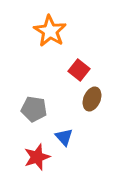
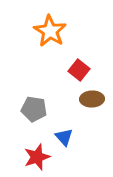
brown ellipse: rotated 65 degrees clockwise
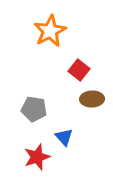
orange star: rotated 12 degrees clockwise
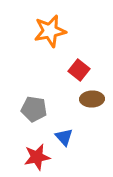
orange star: rotated 16 degrees clockwise
red star: rotated 8 degrees clockwise
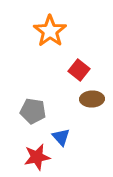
orange star: rotated 24 degrees counterclockwise
gray pentagon: moved 1 px left, 2 px down
blue triangle: moved 3 px left
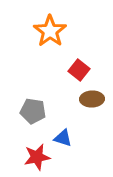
blue triangle: moved 2 px right, 1 px down; rotated 30 degrees counterclockwise
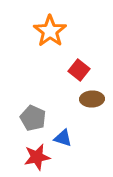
gray pentagon: moved 7 px down; rotated 15 degrees clockwise
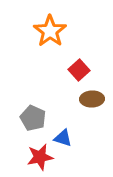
red square: rotated 10 degrees clockwise
red star: moved 3 px right
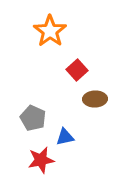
red square: moved 2 px left
brown ellipse: moved 3 px right
blue triangle: moved 2 px right, 1 px up; rotated 30 degrees counterclockwise
red star: moved 1 px right, 3 px down
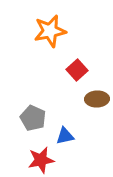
orange star: rotated 24 degrees clockwise
brown ellipse: moved 2 px right
blue triangle: moved 1 px up
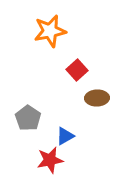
brown ellipse: moved 1 px up
gray pentagon: moved 5 px left; rotated 10 degrees clockwise
blue triangle: rotated 18 degrees counterclockwise
red star: moved 9 px right
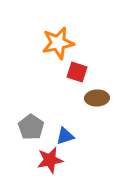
orange star: moved 8 px right, 12 px down
red square: moved 2 px down; rotated 30 degrees counterclockwise
gray pentagon: moved 3 px right, 9 px down
blue triangle: rotated 12 degrees clockwise
